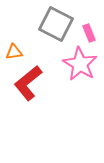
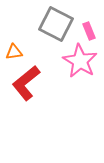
pink rectangle: moved 2 px up
pink star: moved 3 px up
red L-shape: moved 2 px left
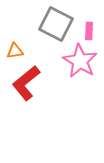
pink rectangle: rotated 24 degrees clockwise
orange triangle: moved 1 px right, 1 px up
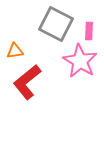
red L-shape: moved 1 px right, 1 px up
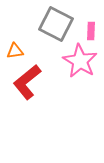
pink rectangle: moved 2 px right
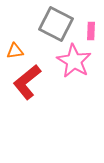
pink star: moved 6 px left
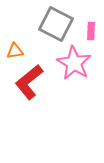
pink star: moved 2 px down
red L-shape: moved 2 px right
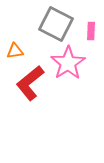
pink star: moved 6 px left; rotated 8 degrees clockwise
red L-shape: moved 1 px right, 1 px down
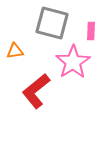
gray square: moved 4 px left, 1 px up; rotated 12 degrees counterclockwise
pink star: moved 5 px right, 1 px up
red L-shape: moved 6 px right, 8 px down
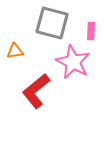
pink star: rotated 12 degrees counterclockwise
